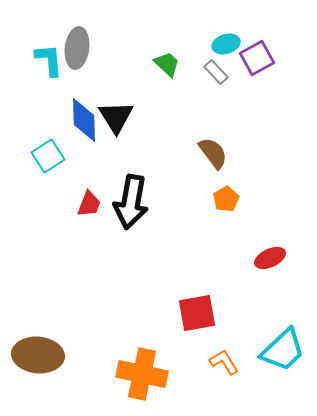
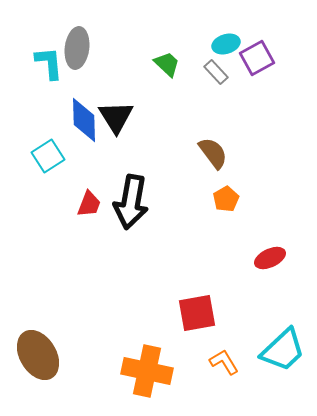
cyan L-shape: moved 3 px down
brown ellipse: rotated 54 degrees clockwise
orange cross: moved 5 px right, 3 px up
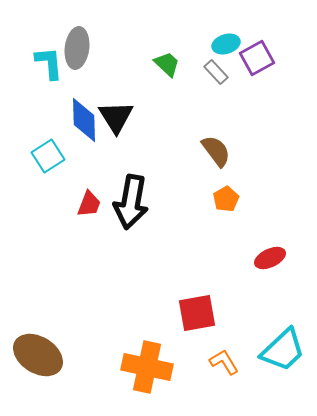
brown semicircle: moved 3 px right, 2 px up
brown ellipse: rotated 27 degrees counterclockwise
orange cross: moved 4 px up
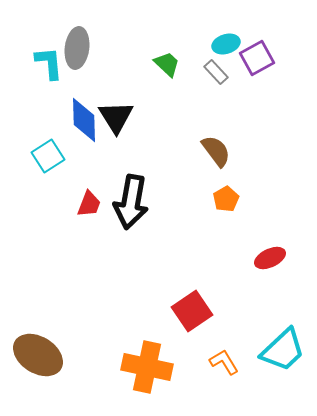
red square: moved 5 px left, 2 px up; rotated 24 degrees counterclockwise
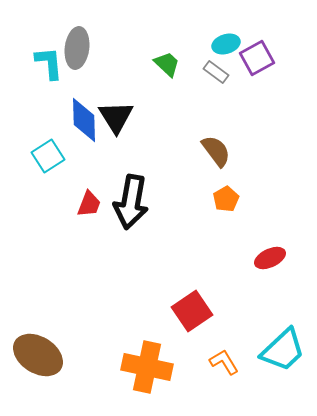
gray rectangle: rotated 10 degrees counterclockwise
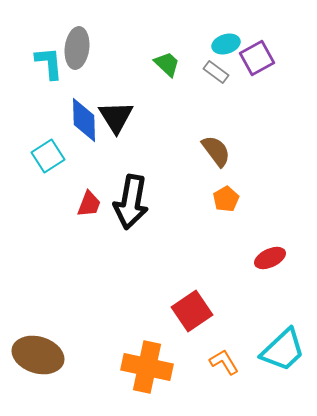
brown ellipse: rotated 15 degrees counterclockwise
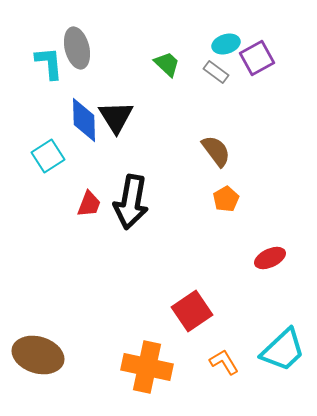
gray ellipse: rotated 21 degrees counterclockwise
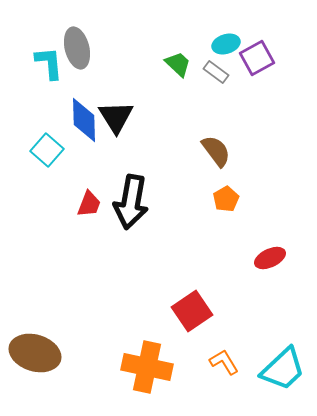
green trapezoid: moved 11 px right
cyan square: moved 1 px left, 6 px up; rotated 16 degrees counterclockwise
cyan trapezoid: moved 19 px down
brown ellipse: moved 3 px left, 2 px up
